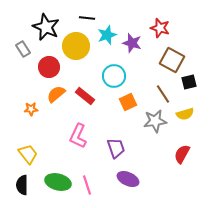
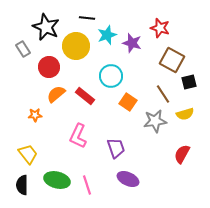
cyan circle: moved 3 px left
orange square: rotated 30 degrees counterclockwise
orange star: moved 4 px right, 6 px down
green ellipse: moved 1 px left, 2 px up
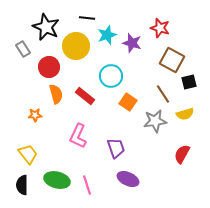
orange semicircle: rotated 114 degrees clockwise
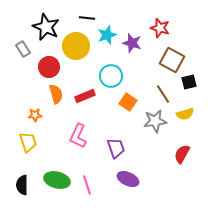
red rectangle: rotated 60 degrees counterclockwise
yellow trapezoid: moved 12 px up; rotated 20 degrees clockwise
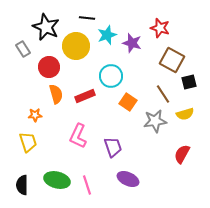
purple trapezoid: moved 3 px left, 1 px up
